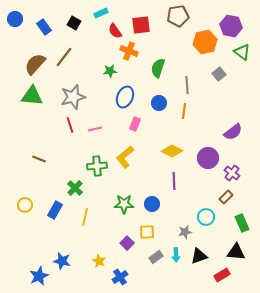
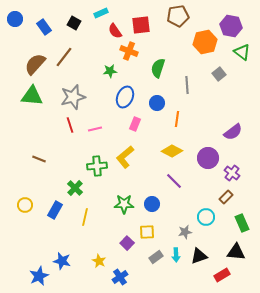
blue circle at (159, 103): moved 2 px left
orange line at (184, 111): moved 7 px left, 8 px down
purple line at (174, 181): rotated 42 degrees counterclockwise
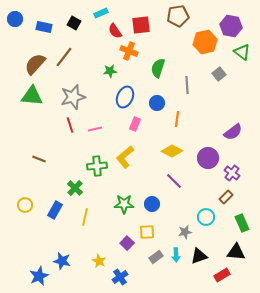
blue rectangle at (44, 27): rotated 42 degrees counterclockwise
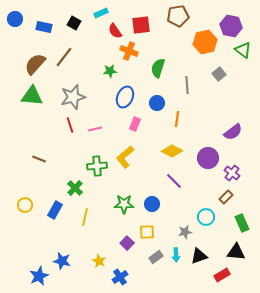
green triangle at (242, 52): moved 1 px right, 2 px up
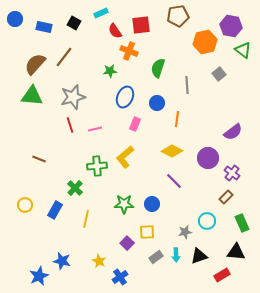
yellow line at (85, 217): moved 1 px right, 2 px down
cyan circle at (206, 217): moved 1 px right, 4 px down
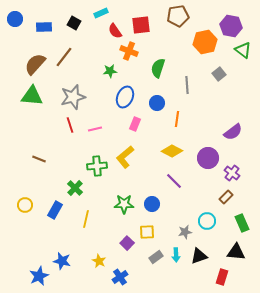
blue rectangle at (44, 27): rotated 14 degrees counterclockwise
red rectangle at (222, 275): moved 2 px down; rotated 42 degrees counterclockwise
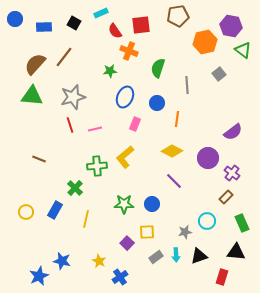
yellow circle at (25, 205): moved 1 px right, 7 px down
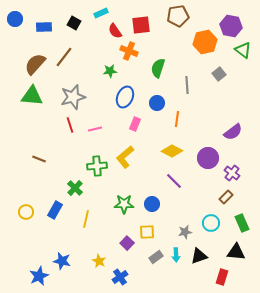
cyan circle at (207, 221): moved 4 px right, 2 px down
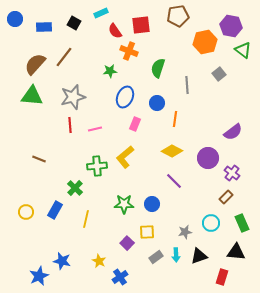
orange line at (177, 119): moved 2 px left
red line at (70, 125): rotated 14 degrees clockwise
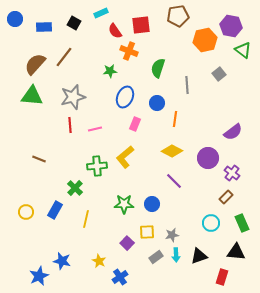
orange hexagon at (205, 42): moved 2 px up
gray star at (185, 232): moved 13 px left, 3 px down
